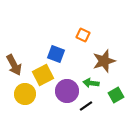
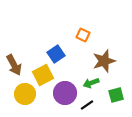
blue square: rotated 36 degrees clockwise
green arrow: rotated 28 degrees counterclockwise
purple circle: moved 2 px left, 2 px down
green square: rotated 14 degrees clockwise
black line: moved 1 px right, 1 px up
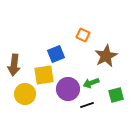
blue square: rotated 12 degrees clockwise
brown star: moved 2 px right, 5 px up; rotated 10 degrees counterclockwise
brown arrow: rotated 35 degrees clockwise
yellow square: moved 1 px right; rotated 20 degrees clockwise
purple circle: moved 3 px right, 4 px up
black line: rotated 16 degrees clockwise
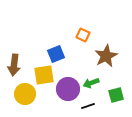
black line: moved 1 px right, 1 px down
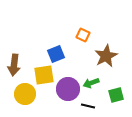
black line: rotated 32 degrees clockwise
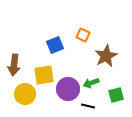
blue square: moved 1 px left, 9 px up
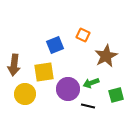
yellow square: moved 3 px up
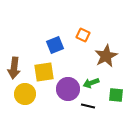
brown arrow: moved 3 px down
green square: rotated 21 degrees clockwise
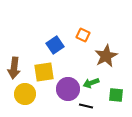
blue square: rotated 12 degrees counterclockwise
black line: moved 2 px left
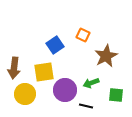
purple circle: moved 3 px left, 1 px down
